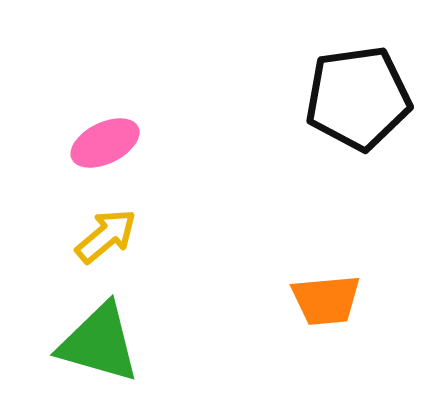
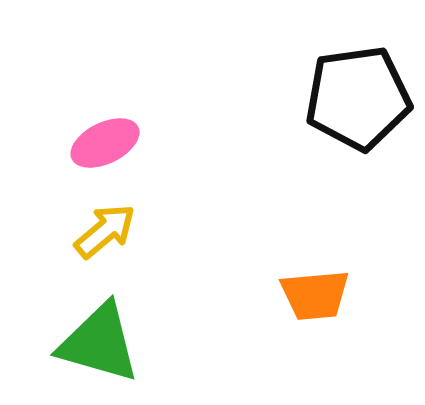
yellow arrow: moved 1 px left, 5 px up
orange trapezoid: moved 11 px left, 5 px up
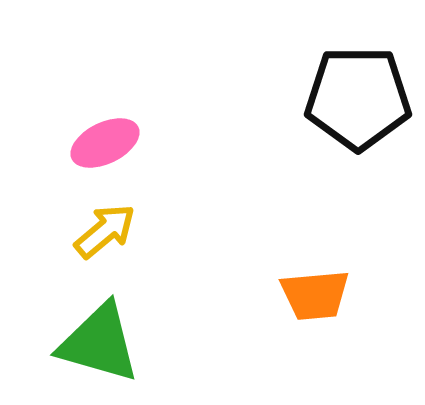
black pentagon: rotated 8 degrees clockwise
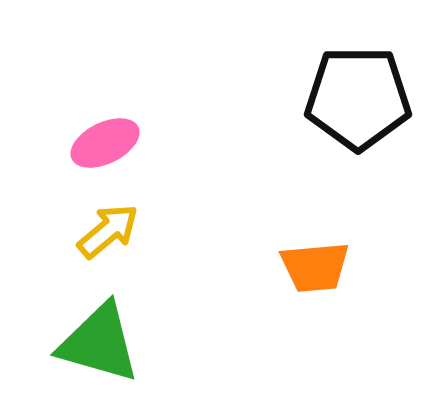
yellow arrow: moved 3 px right
orange trapezoid: moved 28 px up
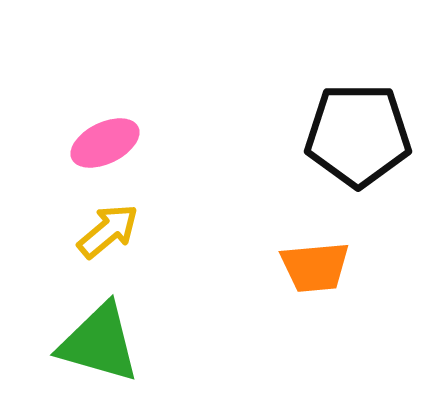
black pentagon: moved 37 px down
